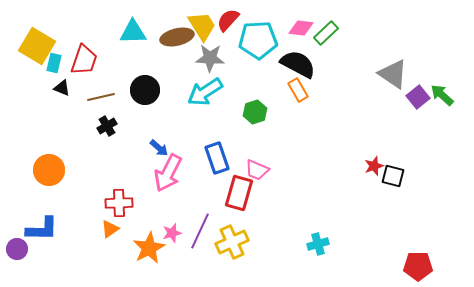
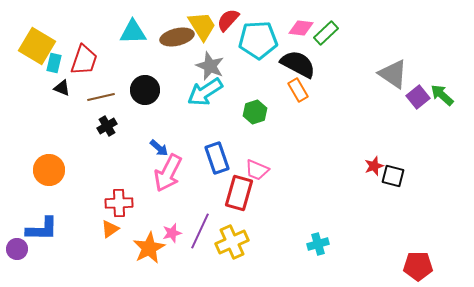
gray star: moved 8 px down; rotated 20 degrees clockwise
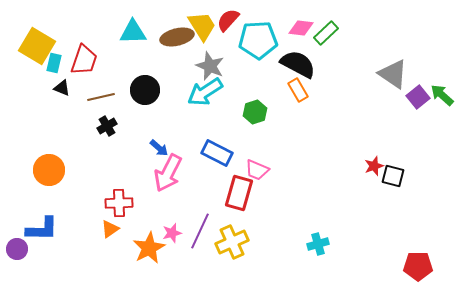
blue rectangle: moved 5 px up; rotated 44 degrees counterclockwise
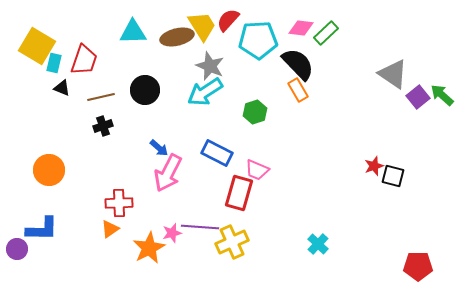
black semicircle: rotated 18 degrees clockwise
black cross: moved 4 px left; rotated 12 degrees clockwise
purple line: moved 4 px up; rotated 69 degrees clockwise
cyan cross: rotated 30 degrees counterclockwise
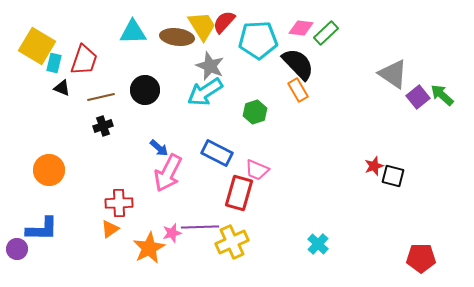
red semicircle: moved 4 px left, 2 px down
brown ellipse: rotated 20 degrees clockwise
purple line: rotated 6 degrees counterclockwise
red pentagon: moved 3 px right, 8 px up
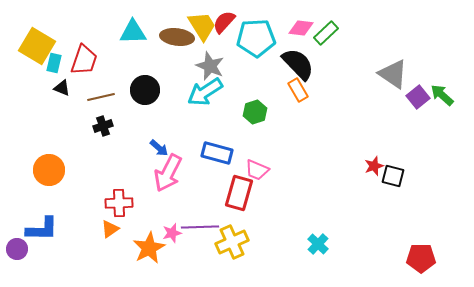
cyan pentagon: moved 2 px left, 2 px up
blue rectangle: rotated 12 degrees counterclockwise
